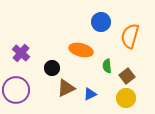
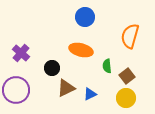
blue circle: moved 16 px left, 5 px up
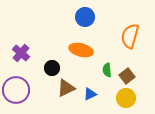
green semicircle: moved 4 px down
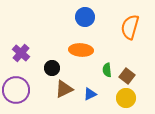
orange semicircle: moved 9 px up
orange ellipse: rotated 10 degrees counterclockwise
brown square: rotated 14 degrees counterclockwise
brown triangle: moved 2 px left, 1 px down
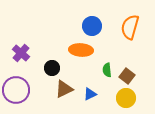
blue circle: moved 7 px right, 9 px down
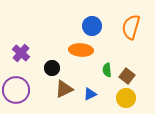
orange semicircle: moved 1 px right
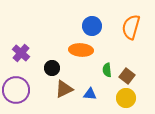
blue triangle: rotated 32 degrees clockwise
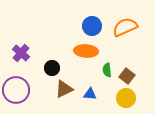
orange semicircle: moved 6 px left; rotated 50 degrees clockwise
orange ellipse: moved 5 px right, 1 px down
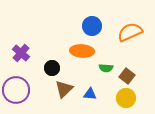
orange semicircle: moved 5 px right, 5 px down
orange ellipse: moved 4 px left
green semicircle: moved 1 px left, 2 px up; rotated 80 degrees counterclockwise
brown triangle: rotated 18 degrees counterclockwise
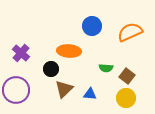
orange ellipse: moved 13 px left
black circle: moved 1 px left, 1 px down
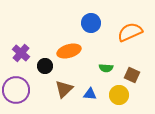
blue circle: moved 1 px left, 3 px up
orange ellipse: rotated 20 degrees counterclockwise
black circle: moved 6 px left, 3 px up
brown square: moved 5 px right, 1 px up; rotated 14 degrees counterclockwise
yellow circle: moved 7 px left, 3 px up
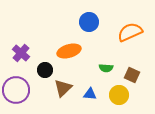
blue circle: moved 2 px left, 1 px up
black circle: moved 4 px down
brown triangle: moved 1 px left, 1 px up
